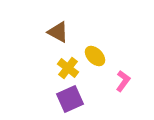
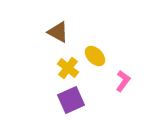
purple square: moved 1 px right, 1 px down
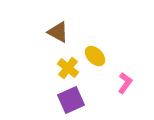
pink L-shape: moved 2 px right, 2 px down
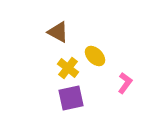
purple square: moved 2 px up; rotated 12 degrees clockwise
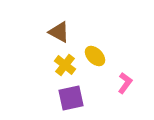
brown triangle: moved 1 px right
yellow cross: moved 3 px left, 3 px up
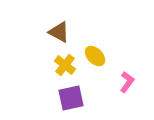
pink L-shape: moved 2 px right, 1 px up
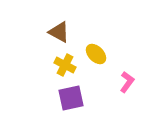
yellow ellipse: moved 1 px right, 2 px up
yellow cross: rotated 10 degrees counterclockwise
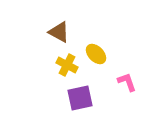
yellow cross: moved 2 px right
pink L-shape: rotated 55 degrees counterclockwise
purple square: moved 9 px right
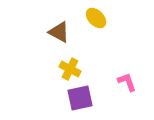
yellow ellipse: moved 36 px up
yellow cross: moved 3 px right, 4 px down
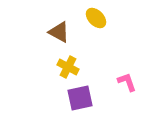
yellow cross: moved 2 px left, 2 px up
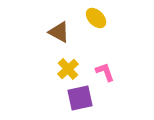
yellow cross: moved 2 px down; rotated 20 degrees clockwise
pink L-shape: moved 22 px left, 10 px up
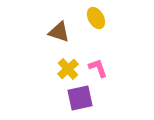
yellow ellipse: rotated 15 degrees clockwise
brown triangle: rotated 10 degrees counterclockwise
pink L-shape: moved 7 px left, 4 px up
